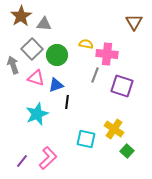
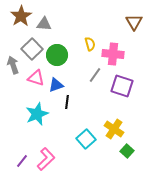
yellow semicircle: moved 4 px right; rotated 64 degrees clockwise
pink cross: moved 6 px right
gray line: rotated 14 degrees clockwise
cyan square: rotated 36 degrees clockwise
pink L-shape: moved 2 px left, 1 px down
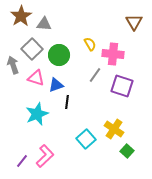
yellow semicircle: rotated 16 degrees counterclockwise
green circle: moved 2 px right
pink L-shape: moved 1 px left, 3 px up
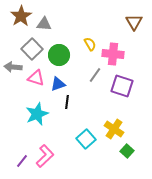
gray arrow: moved 2 px down; rotated 66 degrees counterclockwise
blue triangle: moved 2 px right, 1 px up
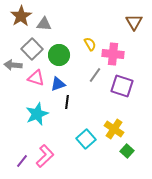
gray arrow: moved 2 px up
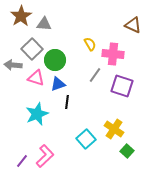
brown triangle: moved 1 px left, 3 px down; rotated 36 degrees counterclockwise
green circle: moved 4 px left, 5 px down
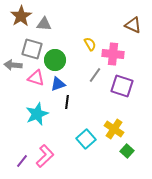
gray square: rotated 30 degrees counterclockwise
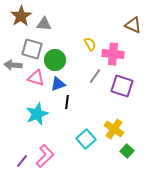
gray line: moved 1 px down
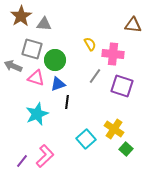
brown triangle: rotated 18 degrees counterclockwise
gray arrow: moved 1 px down; rotated 18 degrees clockwise
green square: moved 1 px left, 2 px up
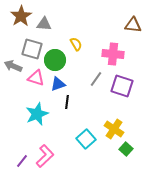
yellow semicircle: moved 14 px left
gray line: moved 1 px right, 3 px down
